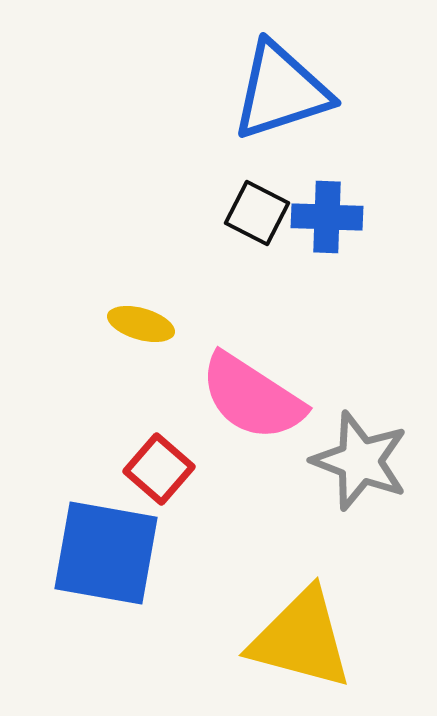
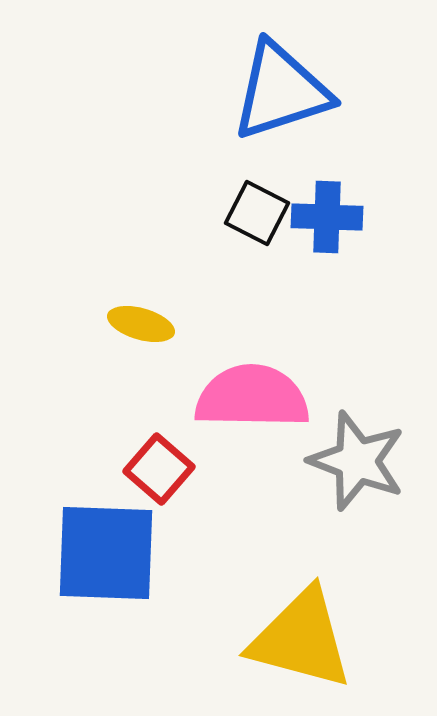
pink semicircle: rotated 148 degrees clockwise
gray star: moved 3 px left
blue square: rotated 8 degrees counterclockwise
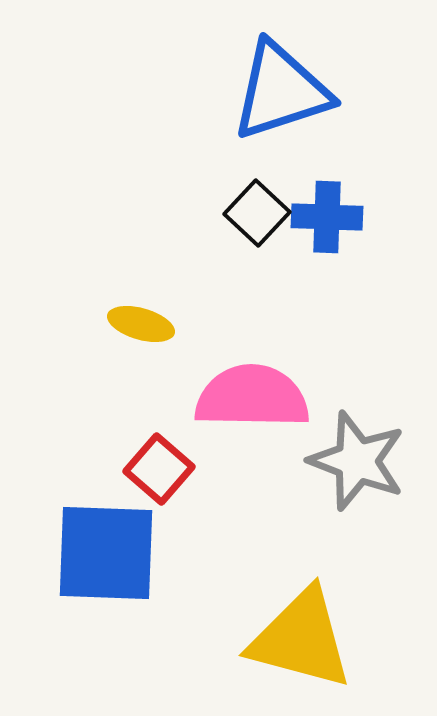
black square: rotated 16 degrees clockwise
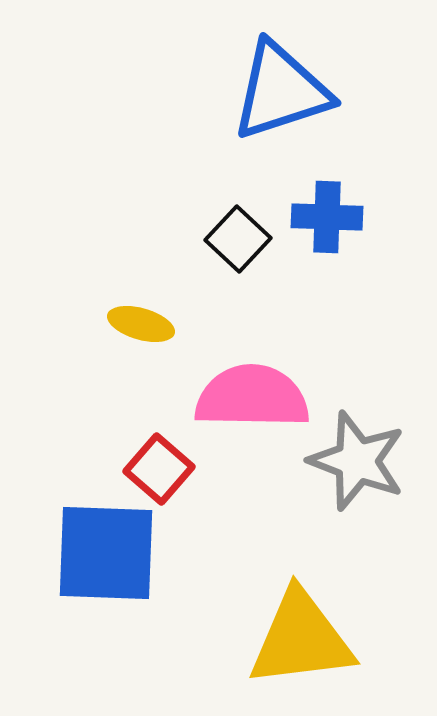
black square: moved 19 px left, 26 px down
yellow triangle: rotated 22 degrees counterclockwise
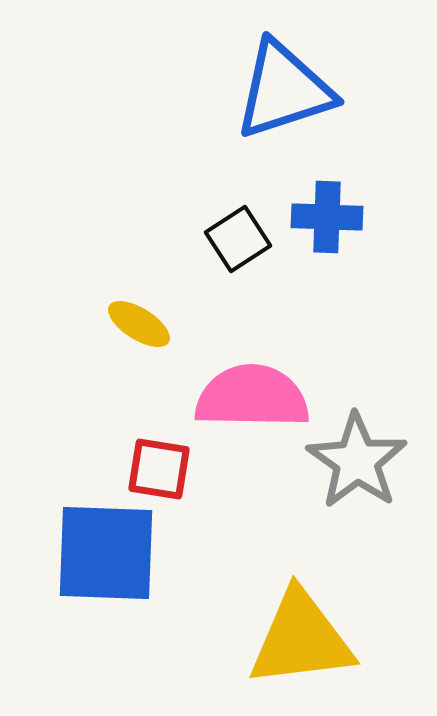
blue triangle: moved 3 px right, 1 px up
black square: rotated 14 degrees clockwise
yellow ellipse: moved 2 px left; rotated 16 degrees clockwise
gray star: rotated 14 degrees clockwise
red square: rotated 32 degrees counterclockwise
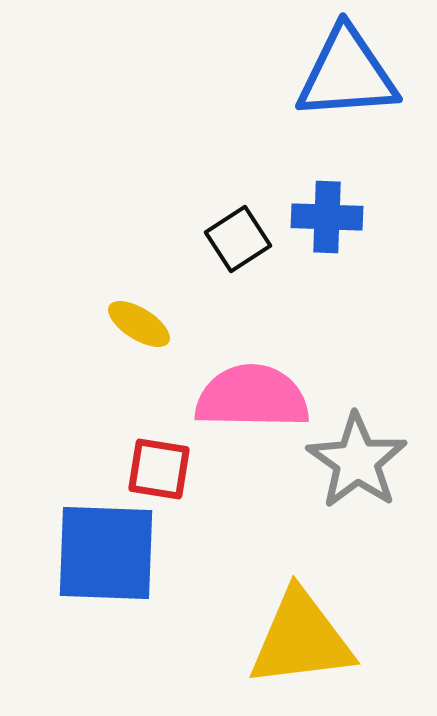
blue triangle: moved 63 px right, 16 px up; rotated 14 degrees clockwise
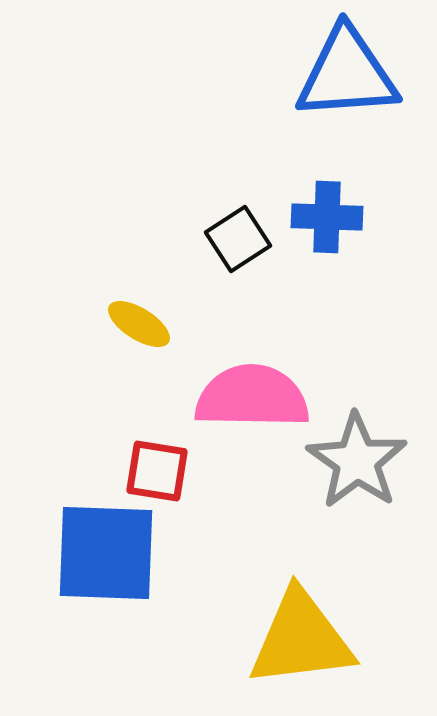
red square: moved 2 px left, 2 px down
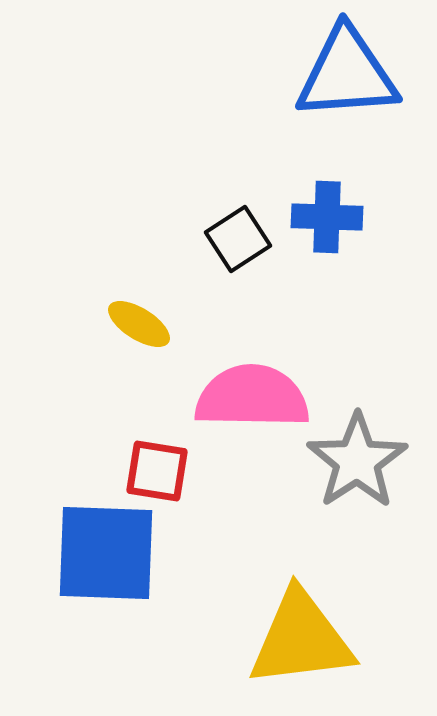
gray star: rotated 4 degrees clockwise
